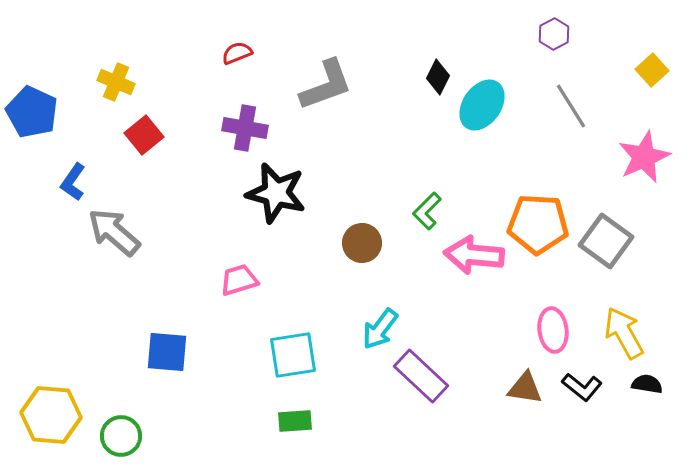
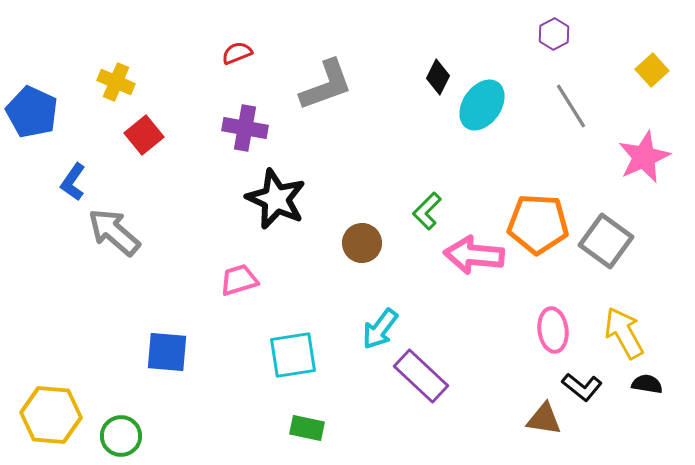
black star: moved 6 px down; rotated 10 degrees clockwise
brown triangle: moved 19 px right, 31 px down
green rectangle: moved 12 px right, 7 px down; rotated 16 degrees clockwise
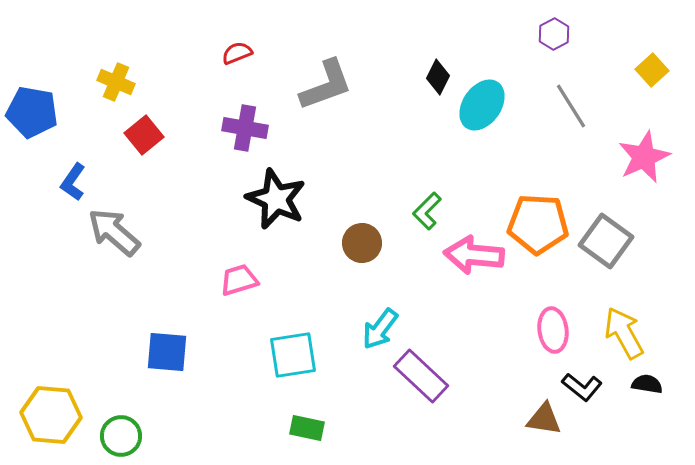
blue pentagon: rotated 15 degrees counterclockwise
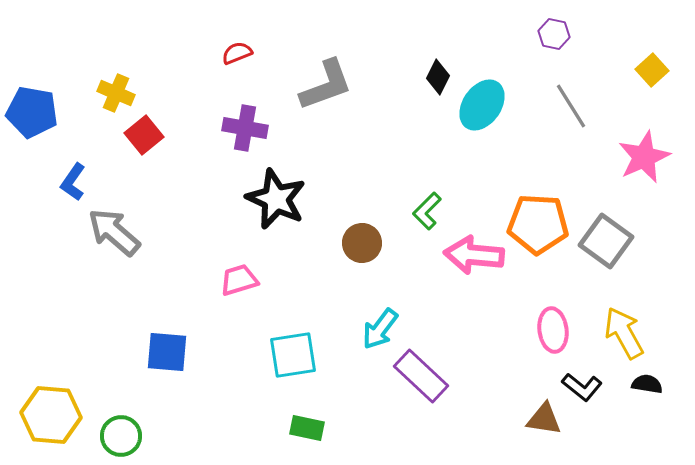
purple hexagon: rotated 20 degrees counterclockwise
yellow cross: moved 11 px down
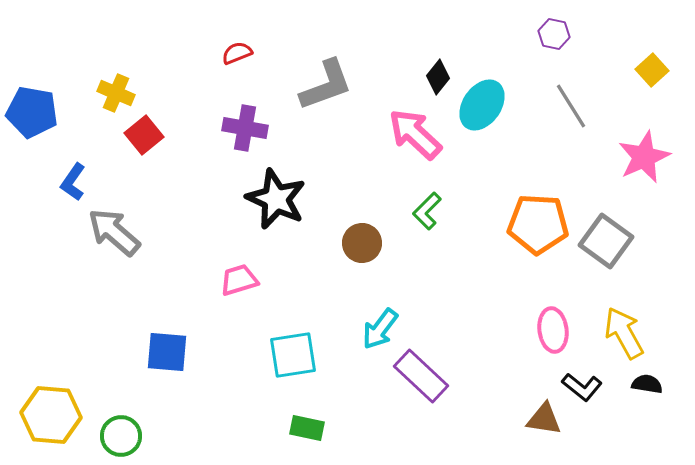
black diamond: rotated 12 degrees clockwise
pink arrow: moved 59 px left, 121 px up; rotated 38 degrees clockwise
